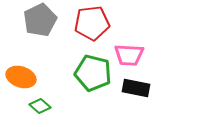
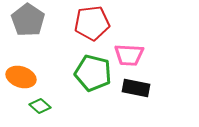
gray pentagon: moved 12 px left; rotated 12 degrees counterclockwise
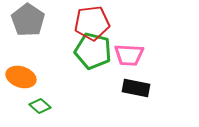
green pentagon: moved 22 px up
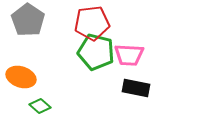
green pentagon: moved 3 px right, 1 px down
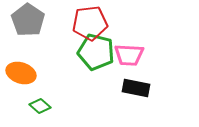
red pentagon: moved 2 px left
orange ellipse: moved 4 px up
